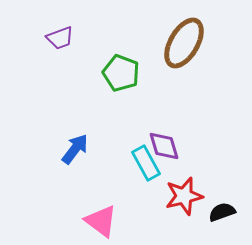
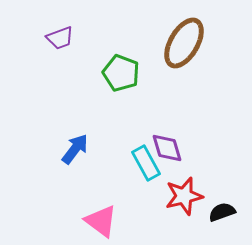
purple diamond: moved 3 px right, 2 px down
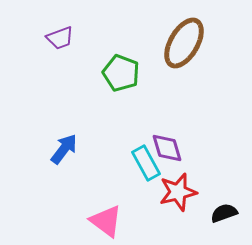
blue arrow: moved 11 px left
red star: moved 6 px left, 4 px up
black semicircle: moved 2 px right, 1 px down
pink triangle: moved 5 px right
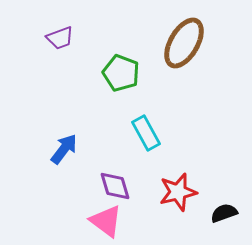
purple diamond: moved 52 px left, 38 px down
cyan rectangle: moved 30 px up
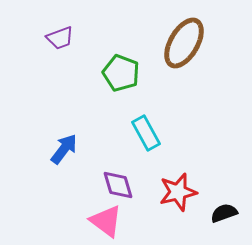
purple diamond: moved 3 px right, 1 px up
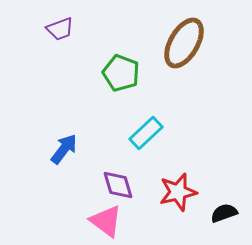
purple trapezoid: moved 9 px up
cyan rectangle: rotated 76 degrees clockwise
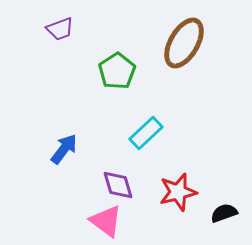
green pentagon: moved 4 px left, 2 px up; rotated 18 degrees clockwise
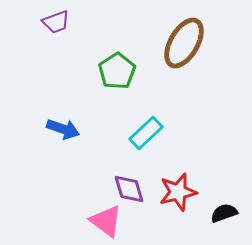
purple trapezoid: moved 4 px left, 7 px up
blue arrow: moved 1 px left, 20 px up; rotated 72 degrees clockwise
purple diamond: moved 11 px right, 4 px down
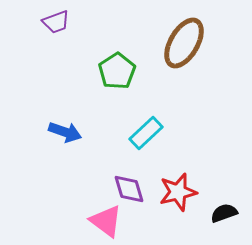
blue arrow: moved 2 px right, 3 px down
